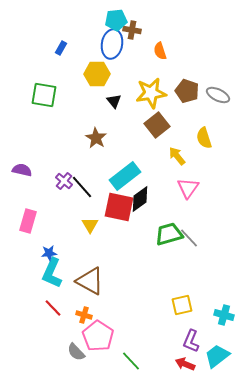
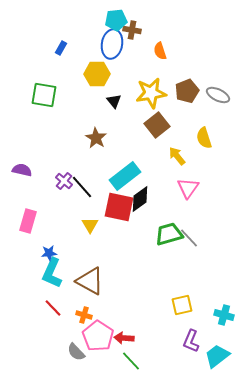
brown pentagon: rotated 30 degrees clockwise
red arrow: moved 61 px left, 26 px up; rotated 18 degrees counterclockwise
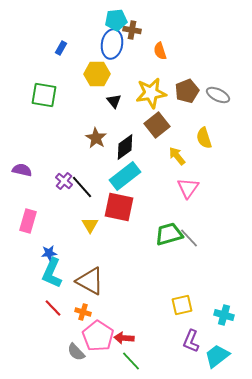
black diamond: moved 15 px left, 52 px up
orange cross: moved 1 px left, 3 px up
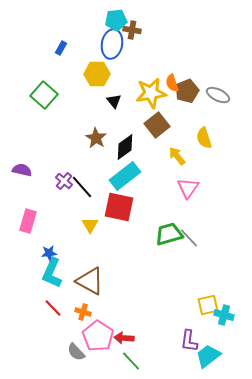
orange semicircle: moved 12 px right, 32 px down
green square: rotated 32 degrees clockwise
yellow square: moved 26 px right
purple L-shape: moved 2 px left; rotated 15 degrees counterclockwise
cyan trapezoid: moved 9 px left
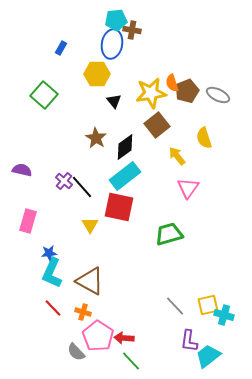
gray line: moved 14 px left, 68 px down
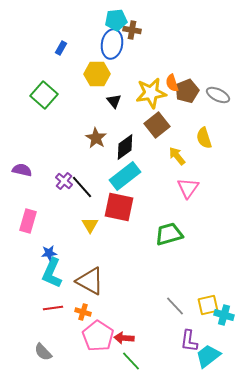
red line: rotated 54 degrees counterclockwise
gray semicircle: moved 33 px left
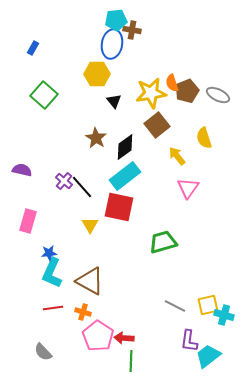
blue rectangle: moved 28 px left
green trapezoid: moved 6 px left, 8 px down
gray line: rotated 20 degrees counterclockwise
green line: rotated 45 degrees clockwise
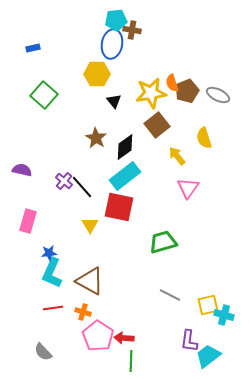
blue rectangle: rotated 48 degrees clockwise
gray line: moved 5 px left, 11 px up
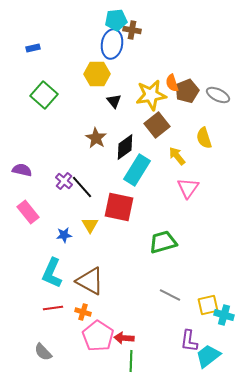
yellow star: moved 2 px down
cyan rectangle: moved 12 px right, 6 px up; rotated 20 degrees counterclockwise
pink rectangle: moved 9 px up; rotated 55 degrees counterclockwise
blue star: moved 15 px right, 18 px up
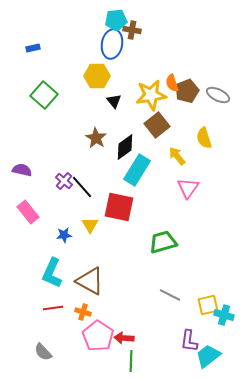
yellow hexagon: moved 2 px down
